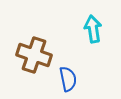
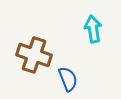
blue semicircle: rotated 10 degrees counterclockwise
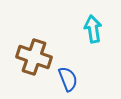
brown cross: moved 2 px down
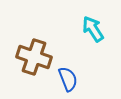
cyan arrow: rotated 24 degrees counterclockwise
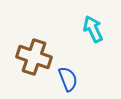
cyan arrow: rotated 8 degrees clockwise
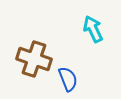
brown cross: moved 2 px down
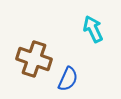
blue semicircle: rotated 45 degrees clockwise
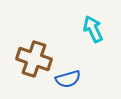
blue semicircle: rotated 50 degrees clockwise
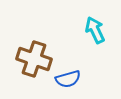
cyan arrow: moved 2 px right, 1 px down
